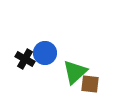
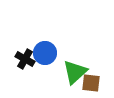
brown square: moved 1 px right, 1 px up
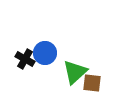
brown square: moved 1 px right
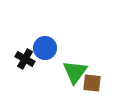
blue circle: moved 5 px up
green triangle: rotated 12 degrees counterclockwise
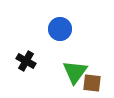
blue circle: moved 15 px right, 19 px up
black cross: moved 1 px right, 2 px down
